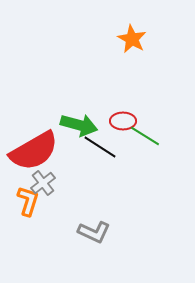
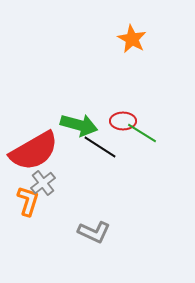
green line: moved 3 px left, 3 px up
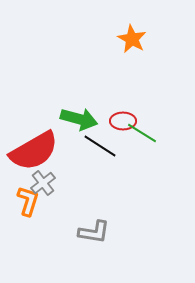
green arrow: moved 6 px up
black line: moved 1 px up
gray L-shape: rotated 16 degrees counterclockwise
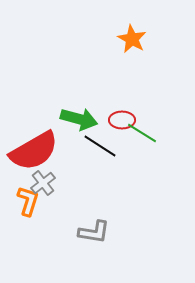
red ellipse: moved 1 px left, 1 px up
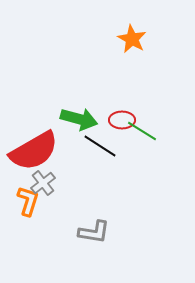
green line: moved 2 px up
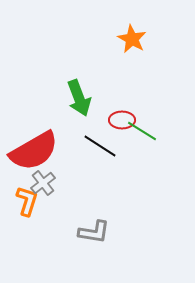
green arrow: moved 21 px up; rotated 54 degrees clockwise
orange L-shape: moved 1 px left
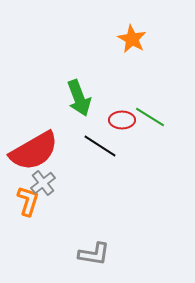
green line: moved 8 px right, 14 px up
orange L-shape: moved 1 px right
gray L-shape: moved 22 px down
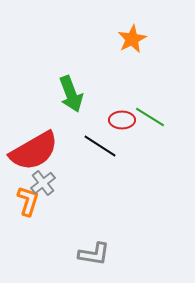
orange star: rotated 16 degrees clockwise
green arrow: moved 8 px left, 4 px up
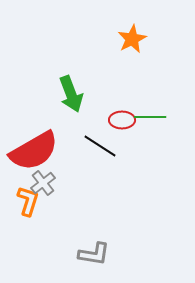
green line: rotated 32 degrees counterclockwise
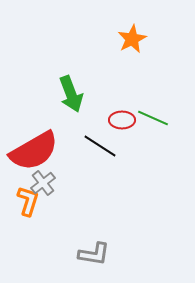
green line: moved 3 px right, 1 px down; rotated 24 degrees clockwise
